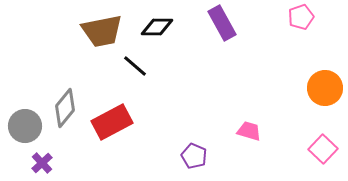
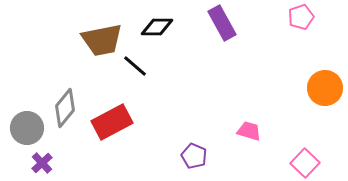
brown trapezoid: moved 9 px down
gray circle: moved 2 px right, 2 px down
pink square: moved 18 px left, 14 px down
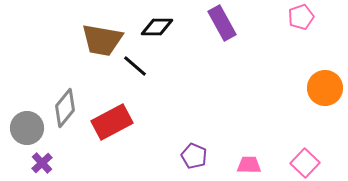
brown trapezoid: rotated 21 degrees clockwise
pink trapezoid: moved 34 px down; rotated 15 degrees counterclockwise
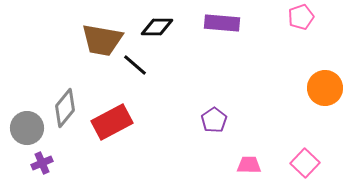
purple rectangle: rotated 56 degrees counterclockwise
black line: moved 1 px up
purple pentagon: moved 20 px right, 36 px up; rotated 15 degrees clockwise
purple cross: rotated 20 degrees clockwise
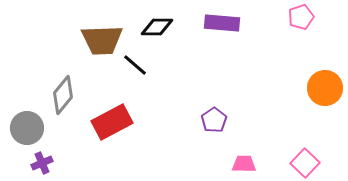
brown trapezoid: rotated 12 degrees counterclockwise
gray diamond: moved 2 px left, 13 px up
pink trapezoid: moved 5 px left, 1 px up
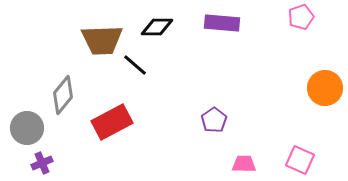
pink square: moved 5 px left, 3 px up; rotated 20 degrees counterclockwise
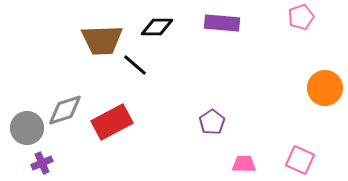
gray diamond: moved 2 px right, 15 px down; rotated 33 degrees clockwise
purple pentagon: moved 2 px left, 2 px down
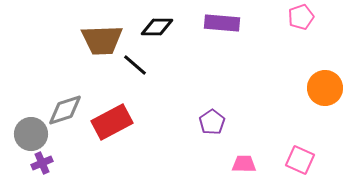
gray circle: moved 4 px right, 6 px down
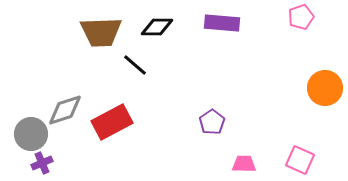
brown trapezoid: moved 1 px left, 8 px up
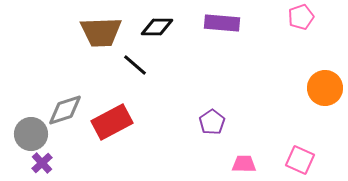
purple cross: rotated 20 degrees counterclockwise
